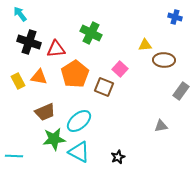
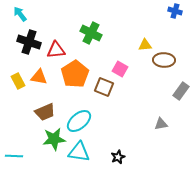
blue cross: moved 6 px up
red triangle: moved 1 px down
pink square: rotated 14 degrees counterclockwise
gray triangle: moved 2 px up
cyan triangle: rotated 20 degrees counterclockwise
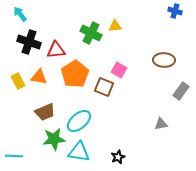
yellow triangle: moved 30 px left, 19 px up
pink square: moved 1 px left, 1 px down
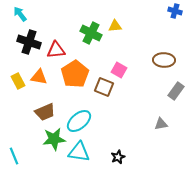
gray rectangle: moved 5 px left
cyan line: rotated 66 degrees clockwise
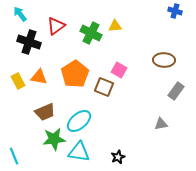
red triangle: moved 24 px up; rotated 30 degrees counterclockwise
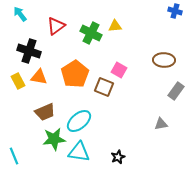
black cross: moved 9 px down
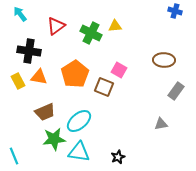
black cross: rotated 10 degrees counterclockwise
